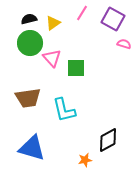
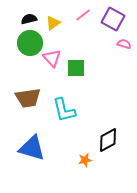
pink line: moved 1 px right, 2 px down; rotated 21 degrees clockwise
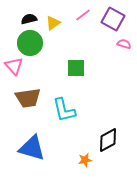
pink triangle: moved 38 px left, 8 px down
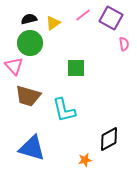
purple square: moved 2 px left, 1 px up
pink semicircle: rotated 64 degrees clockwise
brown trapezoid: moved 2 px up; rotated 24 degrees clockwise
black diamond: moved 1 px right, 1 px up
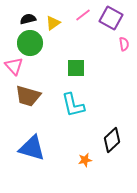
black semicircle: moved 1 px left
cyan L-shape: moved 9 px right, 5 px up
black diamond: moved 3 px right, 1 px down; rotated 15 degrees counterclockwise
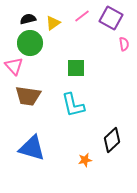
pink line: moved 1 px left, 1 px down
brown trapezoid: rotated 8 degrees counterclockwise
